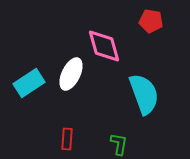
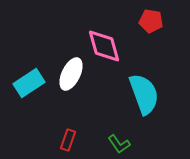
red rectangle: moved 1 px right, 1 px down; rotated 15 degrees clockwise
green L-shape: rotated 135 degrees clockwise
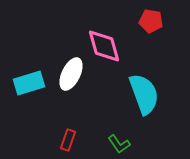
cyan rectangle: rotated 16 degrees clockwise
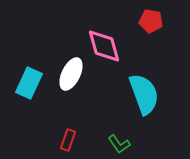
cyan rectangle: rotated 48 degrees counterclockwise
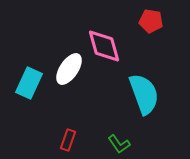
white ellipse: moved 2 px left, 5 px up; rotated 8 degrees clockwise
